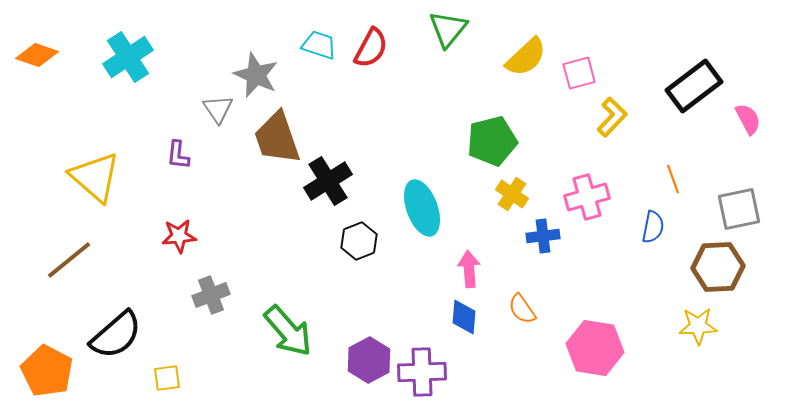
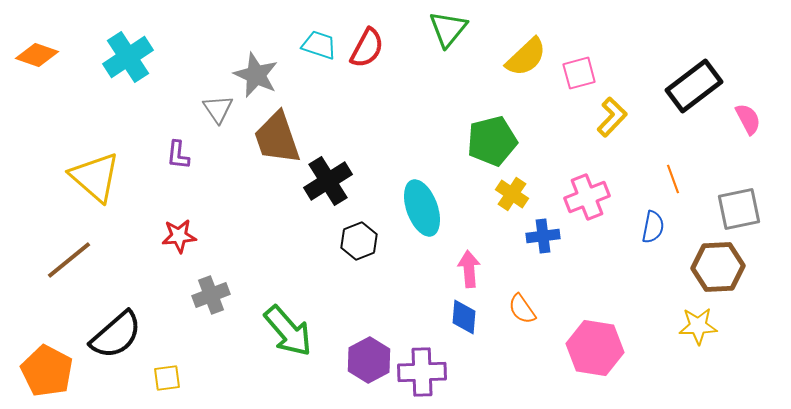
red semicircle: moved 4 px left
pink cross: rotated 6 degrees counterclockwise
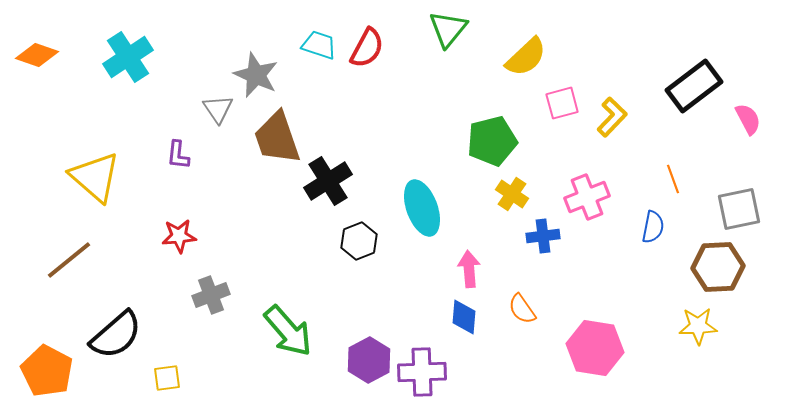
pink square: moved 17 px left, 30 px down
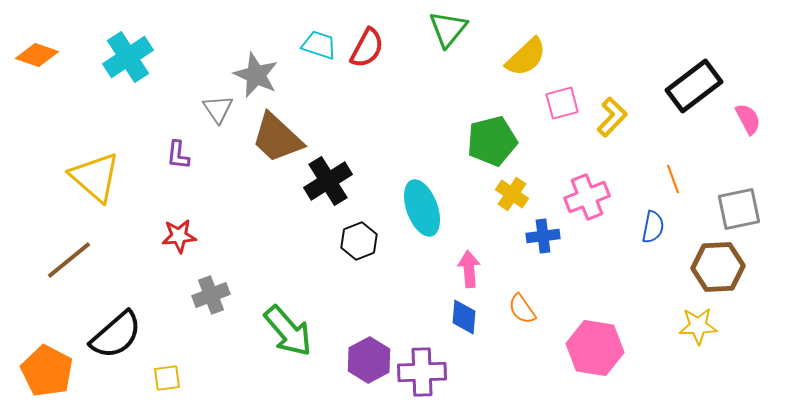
brown trapezoid: rotated 28 degrees counterclockwise
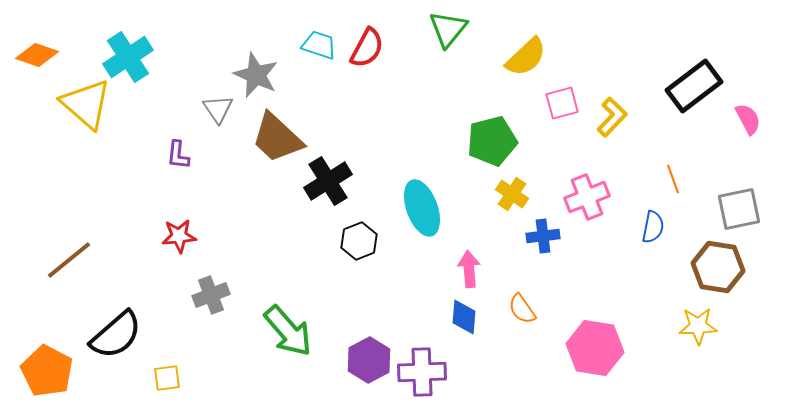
yellow triangle: moved 9 px left, 73 px up
brown hexagon: rotated 12 degrees clockwise
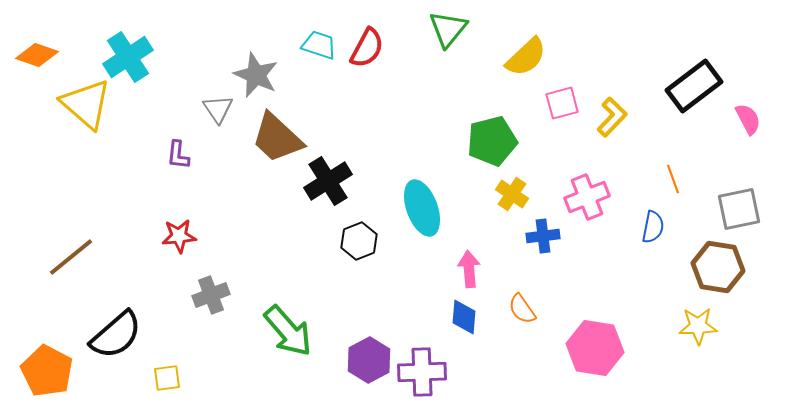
brown line: moved 2 px right, 3 px up
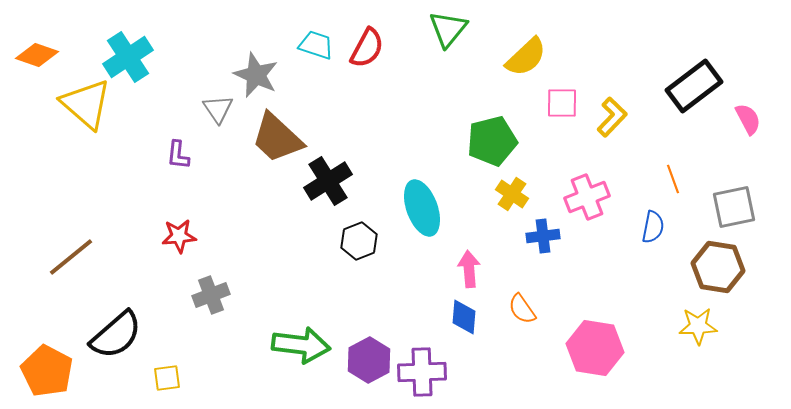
cyan trapezoid: moved 3 px left
pink square: rotated 16 degrees clockwise
gray square: moved 5 px left, 2 px up
green arrow: moved 13 px right, 14 px down; rotated 42 degrees counterclockwise
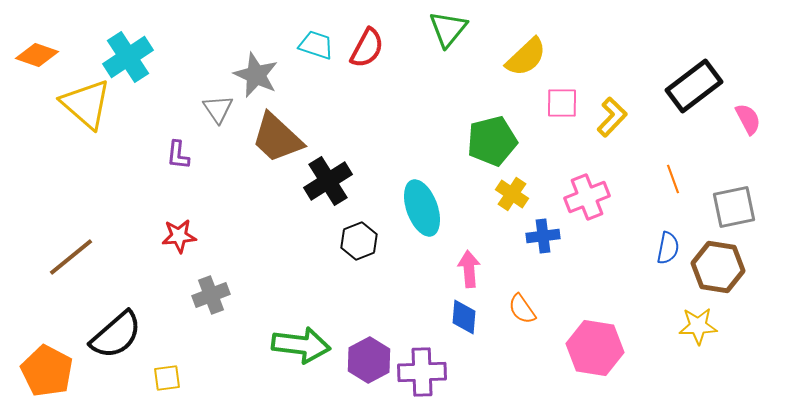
blue semicircle: moved 15 px right, 21 px down
